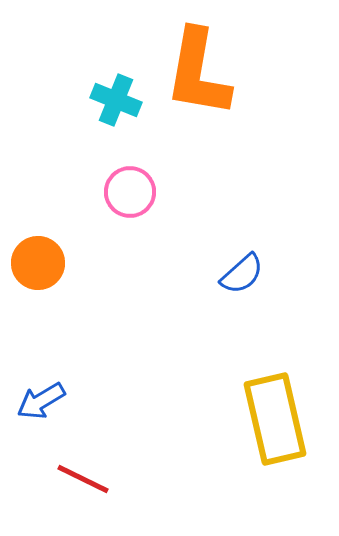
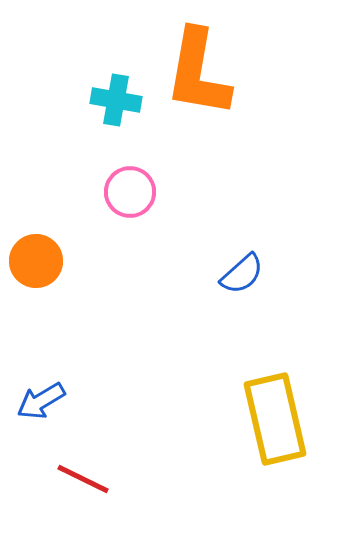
cyan cross: rotated 12 degrees counterclockwise
orange circle: moved 2 px left, 2 px up
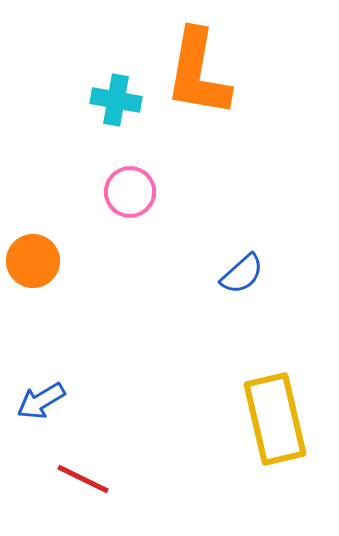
orange circle: moved 3 px left
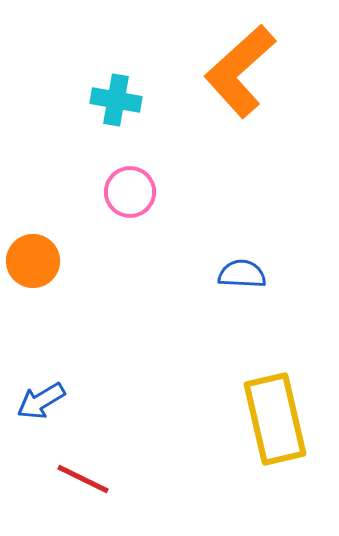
orange L-shape: moved 42 px right, 2 px up; rotated 38 degrees clockwise
blue semicircle: rotated 135 degrees counterclockwise
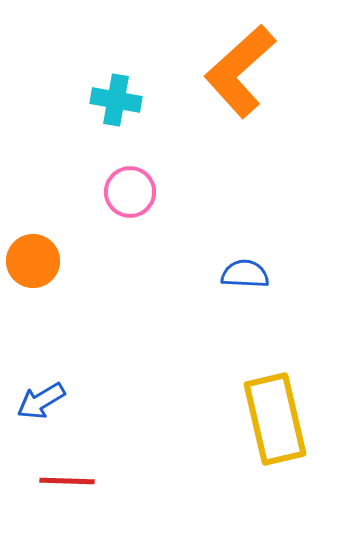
blue semicircle: moved 3 px right
red line: moved 16 px left, 2 px down; rotated 24 degrees counterclockwise
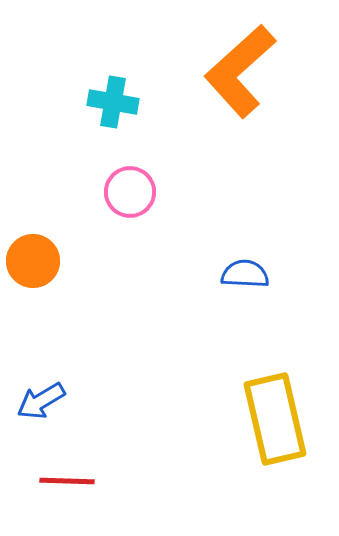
cyan cross: moved 3 px left, 2 px down
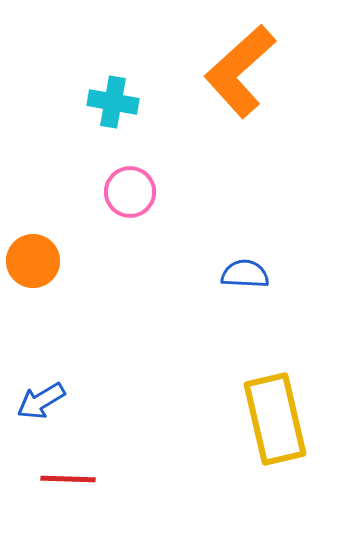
red line: moved 1 px right, 2 px up
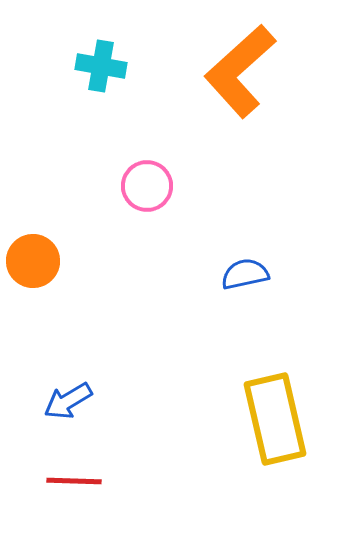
cyan cross: moved 12 px left, 36 px up
pink circle: moved 17 px right, 6 px up
blue semicircle: rotated 15 degrees counterclockwise
blue arrow: moved 27 px right
red line: moved 6 px right, 2 px down
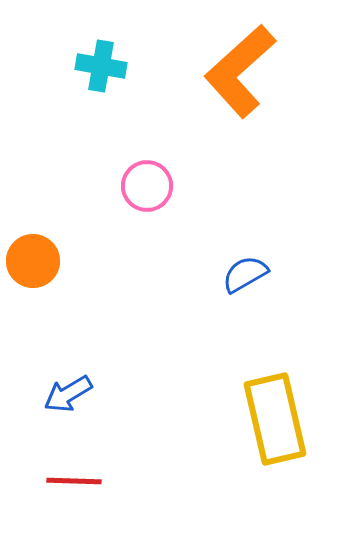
blue semicircle: rotated 18 degrees counterclockwise
blue arrow: moved 7 px up
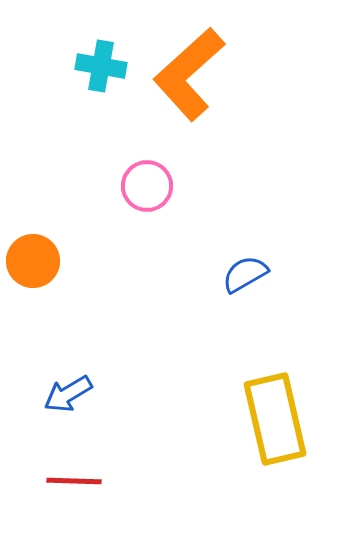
orange L-shape: moved 51 px left, 3 px down
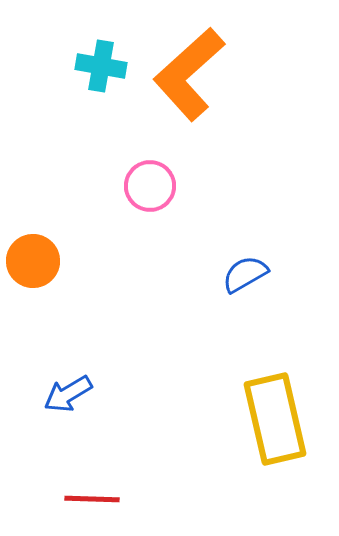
pink circle: moved 3 px right
red line: moved 18 px right, 18 px down
